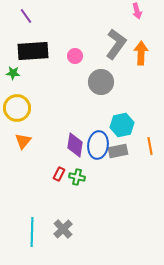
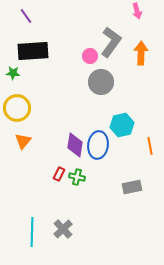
gray L-shape: moved 5 px left, 2 px up
pink circle: moved 15 px right
gray rectangle: moved 14 px right, 36 px down
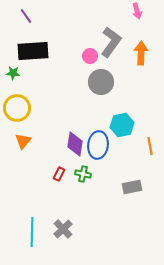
purple diamond: moved 1 px up
green cross: moved 6 px right, 3 px up
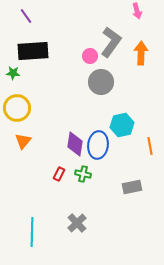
gray cross: moved 14 px right, 6 px up
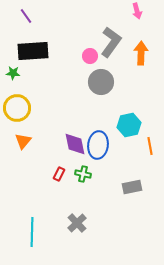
cyan hexagon: moved 7 px right
purple diamond: rotated 20 degrees counterclockwise
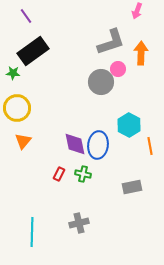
pink arrow: rotated 35 degrees clockwise
gray L-shape: rotated 36 degrees clockwise
black rectangle: rotated 32 degrees counterclockwise
pink circle: moved 28 px right, 13 px down
cyan hexagon: rotated 20 degrees counterclockwise
gray cross: moved 2 px right; rotated 30 degrees clockwise
